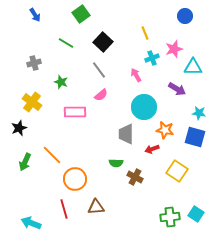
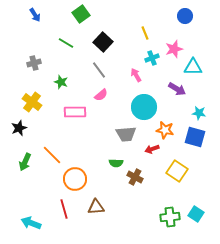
gray trapezoid: rotated 95 degrees counterclockwise
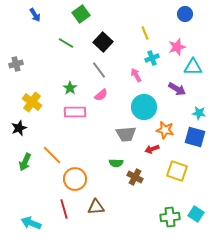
blue circle: moved 2 px up
pink star: moved 3 px right, 2 px up
gray cross: moved 18 px left, 1 px down
green star: moved 9 px right, 6 px down; rotated 16 degrees clockwise
yellow square: rotated 15 degrees counterclockwise
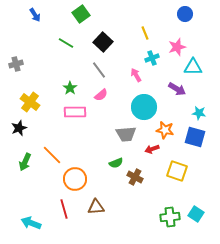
yellow cross: moved 2 px left
green semicircle: rotated 24 degrees counterclockwise
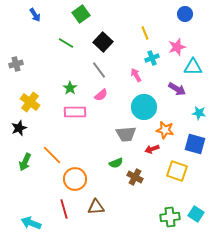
blue square: moved 7 px down
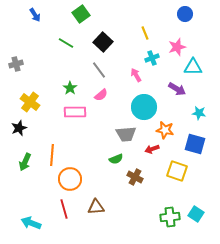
orange line: rotated 50 degrees clockwise
green semicircle: moved 4 px up
orange circle: moved 5 px left
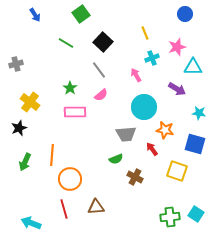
red arrow: rotated 72 degrees clockwise
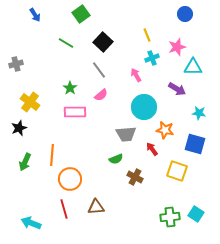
yellow line: moved 2 px right, 2 px down
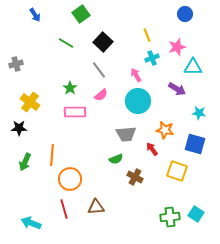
cyan circle: moved 6 px left, 6 px up
black star: rotated 21 degrees clockwise
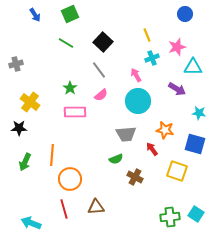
green square: moved 11 px left; rotated 12 degrees clockwise
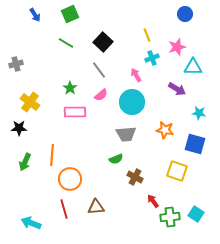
cyan circle: moved 6 px left, 1 px down
red arrow: moved 1 px right, 52 px down
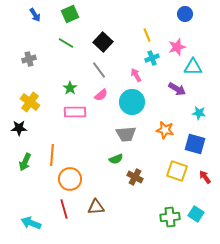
gray cross: moved 13 px right, 5 px up
red arrow: moved 52 px right, 24 px up
